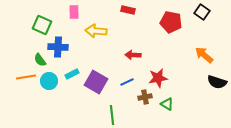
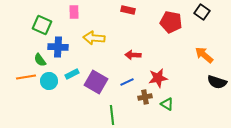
yellow arrow: moved 2 px left, 7 px down
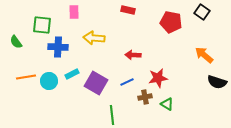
green square: rotated 18 degrees counterclockwise
green semicircle: moved 24 px left, 18 px up
purple square: moved 1 px down
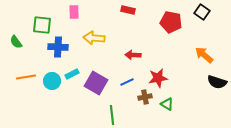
cyan circle: moved 3 px right
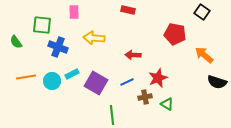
red pentagon: moved 4 px right, 12 px down
blue cross: rotated 18 degrees clockwise
red star: rotated 12 degrees counterclockwise
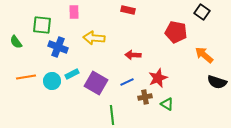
red pentagon: moved 1 px right, 2 px up
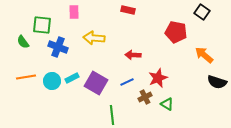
green semicircle: moved 7 px right
cyan rectangle: moved 4 px down
brown cross: rotated 16 degrees counterclockwise
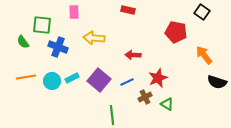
orange arrow: rotated 12 degrees clockwise
purple square: moved 3 px right, 3 px up; rotated 10 degrees clockwise
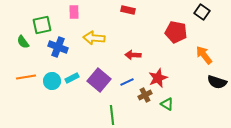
green square: rotated 18 degrees counterclockwise
brown cross: moved 2 px up
